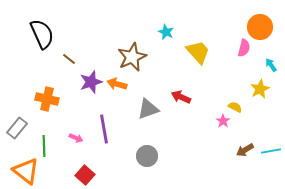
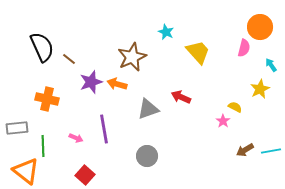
black semicircle: moved 13 px down
gray rectangle: rotated 45 degrees clockwise
green line: moved 1 px left
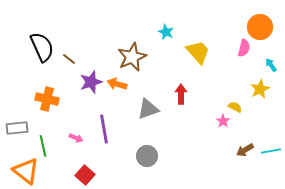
red arrow: moved 3 px up; rotated 66 degrees clockwise
green line: rotated 10 degrees counterclockwise
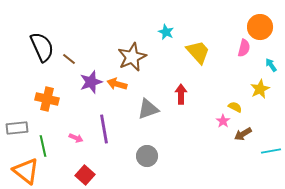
brown arrow: moved 2 px left, 16 px up
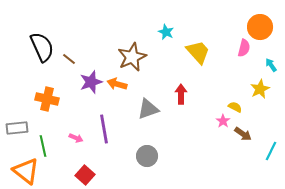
brown arrow: rotated 114 degrees counterclockwise
cyan line: rotated 54 degrees counterclockwise
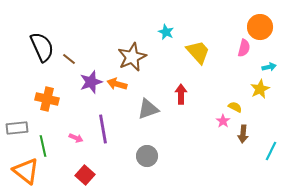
cyan arrow: moved 2 px left, 2 px down; rotated 112 degrees clockwise
purple line: moved 1 px left
brown arrow: rotated 60 degrees clockwise
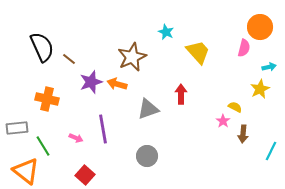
green line: rotated 20 degrees counterclockwise
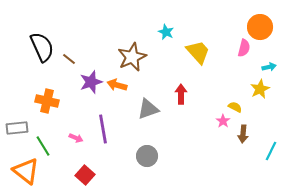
orange arrow: moved 1 px down
orange cross: moved 2 px down
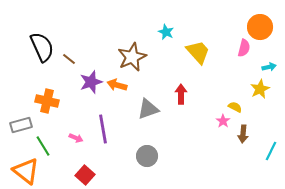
gray rectangle: moved 4 px right, 3 px up; rotated 10 degrees counterclockwise
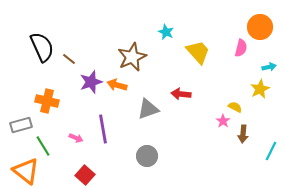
pink semicircle: moved 3 px left
red arrow: rotated 84 degrees counterclockwise
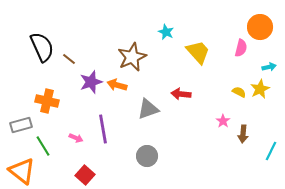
yellow semicircle: moved 4 px right, 15 px up
orange triangle: moved 4 px left
